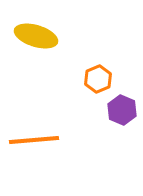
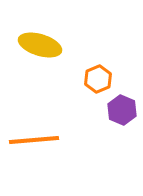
yellow ellipse: moved 4 px right, 9 px down
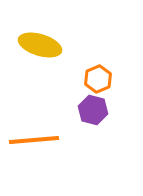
purple hexagon: moved 29 px left; rotated 8 degrees counterclockwise
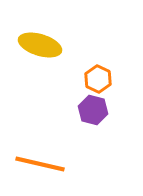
orange hexagon: rotated 12 degrees counterclockwise
orange line: moved 6 px right, 24 px down; rotated 18 degrees clockwise
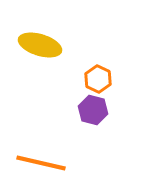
orange line: moved 1 px right, 1 px up
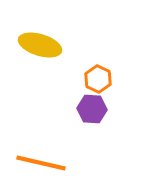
purple hexagon: moved 1 px left, 1 px up; rotated 12 degrees counterclockwise
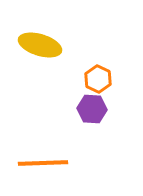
orange line: moved 2 px right; rotated 15 degrees counterclockwise
